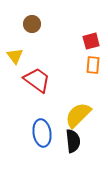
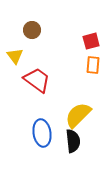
brown circle: moved 6 px down
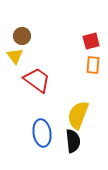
brown circle: moved 10 px left, 6 px down
yellow semicircle: rotated 24 degrees counterclockwise
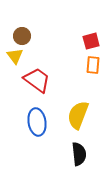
blue ellipse: moved 5 px left, 11 px up
black semicircle: moved 6 px right, 13 px down
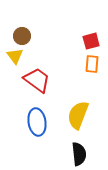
orange rectangle: moved 1 px left, 1 px up
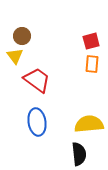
yellow semicircle: moved 11 px right, 9 px down; rotated 64 degrees clockwise
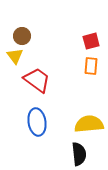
orange rectangle: moved 1 px left, 2 px down
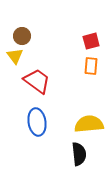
red trapezoid: moved 1 px down
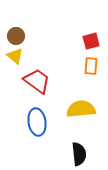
brown circle: moved 6 px left
yellow triangle: rotated 12 degrees counterclockwise
yellow semicircle: moved 8 px left, 15 px up
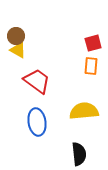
red square: moved 2 px right, 2 px down
yellow triangle: moved 3 px right, 6 px up; rotated 12 degrees counterclockwise
yellow semicircle: moved 3 px right, 2 px down
